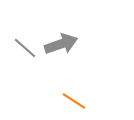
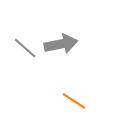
gray arrow: rotated 8 degrees clockwise
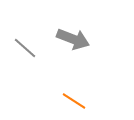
gray arrow: moved 12 px right, 5 px up; rotated 32 degrees clockwise
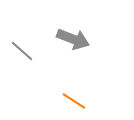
gray line: moved 3 px left, 3 px down
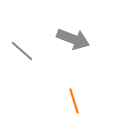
orange line: rotated 40 degrees clockwise
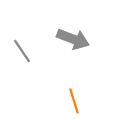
gray line: rotated 15 degrees clockwise
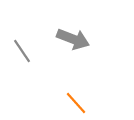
orange line: moved 2 px right, 2 px down; rotated 25 degrees counterclockwise
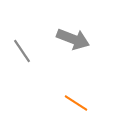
orange line: rotated 15 degrees counterclockwise
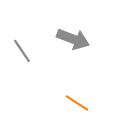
orange line: moved 1 px right
